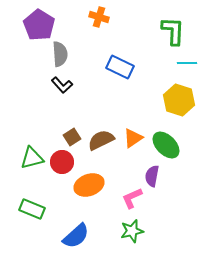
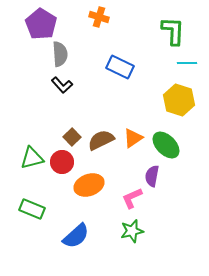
purple pentagon: moved 2 px right, 1 px up
brown square: rotated 12 degrees counterclockwise
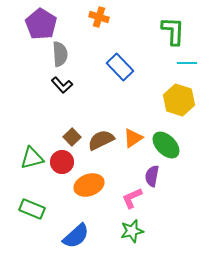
blue rectangle: rotated 20 degrees clockwise
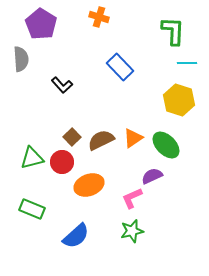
gray semicircle: moved 39 px left, 5 px down
purple semicircle: rotated 55 degrees clockwise
